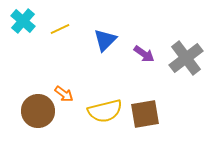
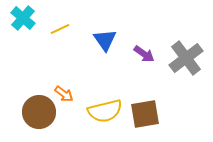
cyan cross: moved 3 px up
blue triangle: rotated 20 degrees counterclockwise
brown circle: moved 1 px right, 1 px down
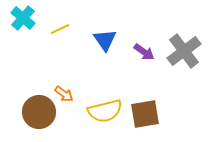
purple arrow: moved 2 px up
gray cross: moved 2 px left, 7 px up
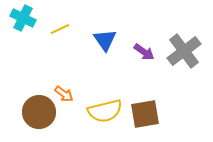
cyan cross: rotated 15 degrees counterclockwise
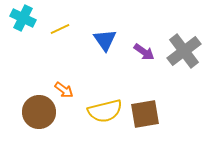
orange arrow: moved 4 px up
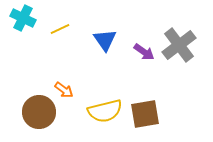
gray cross: moved 5 px left, 6 px up
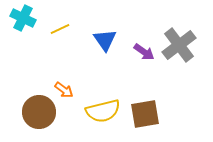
yellow semicircle: moved 2 px left
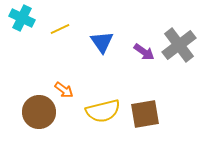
cyan cross: moved 1 px left
blue triangle: moved 3 px left, 2 px down
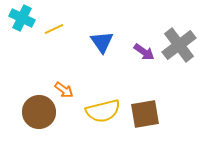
yellow line: moved 6 px left
